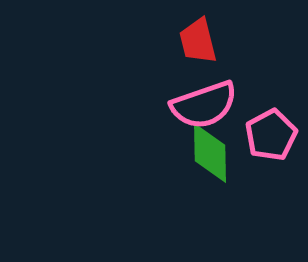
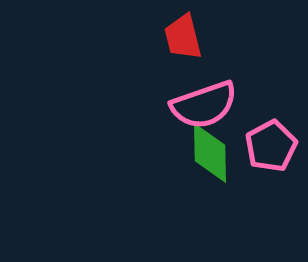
red trapezoid: moved 15 px left, 4 px up
pink pentagon: moved 11 px down
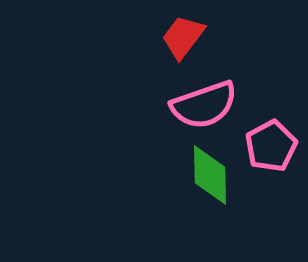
red trapezoid: rotated 51 degrees clockwise
green diamond: moved 22 px down
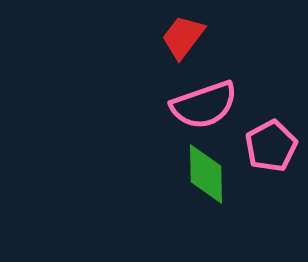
green diamond: moved 4 px left, 1 px up
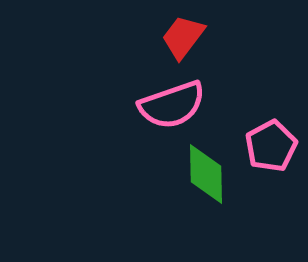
pink semicircle: moved 32 px left
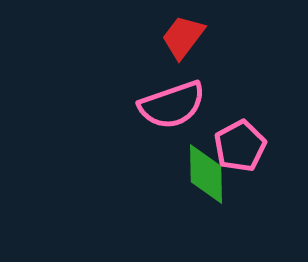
pink pentagon: moved 31 px left
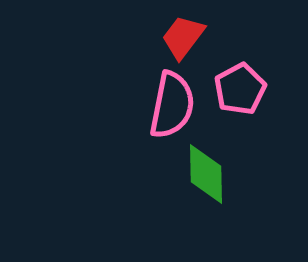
pink semicircle: rotated 60 degrees counterclockwise
pink pentagon: moved 57 px up
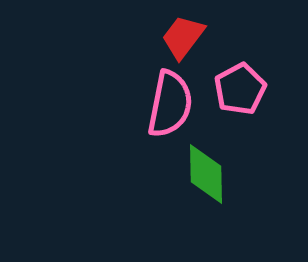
pink semicircle: moved 2 px left, 1 px up
